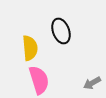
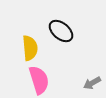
black ellipse: rotated 30 degrees counterclockwise
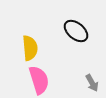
black ellipse: moved 15 px right
gray arrow: rotated 90 degrees counterclockwise
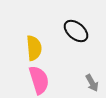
yellow semicircle: moved 4 px right
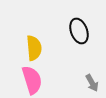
black ellipse: moved 3 px right; rotated 30 degrees clockwise
pink semicircle: moved 7 px left
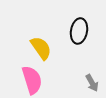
black ellipse: rotated 30 degrees clockwise
yellow semicircle: moved 7 px right; rotated 30 degrees counterclockwise
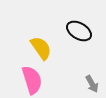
black ellipse: rotated 70 degrees counterclockwise
gray arrow: moved 1 px down
